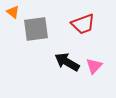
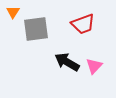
orange triangle: rotated 24 degrees clockwise
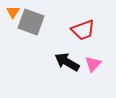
red trapezoid: moved 6 px down
gray square: moved 5 px left, 7 px up; rotated 28 degrees clockwise
pink triangle: moved 1 px left, 2 px up
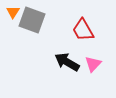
gray square: moved 1 px right, 2 px up
red trapezoid: rotated 80 degrees clockwise
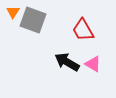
gray square: moved 1 px right
pink triangle: rotated 42 degrees counterclockwise
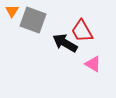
orange triangle: moved 1 px left, 1 px up
red trapezoid: moved 1 px left, 1 px down
black arrow: moved 2 px left, 19 px up
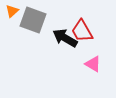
orange triangle: rotated 16 degrees clockwise
black arrow: moved 5 px up
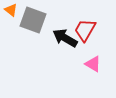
orange triangle: moved 1 px left, 1 px up; rotated 40 degrees counterclockwise
red trapezoid: moved 3 px right, 1 px up; rotated 60 degrees clockwise
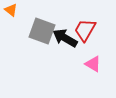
gray square: moved 9 px right, 11 px down
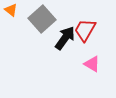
gray square: moved 12 px up; rotated 28 degrees clockwise
black arrow: rotated 95 degrees clockwise
pink triangle: moved 1 px left
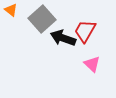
red trapezoid: moved 1 px down
black arrow: moved 2 px left; rotated 105 degrees counterclockwise
pink triangle: rotated 12 degrees clockwise
